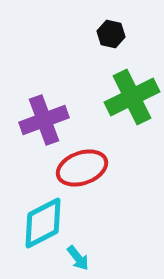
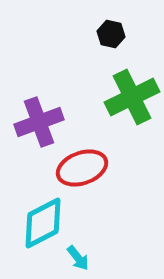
purple cross: moved 5 px left, 2 px down
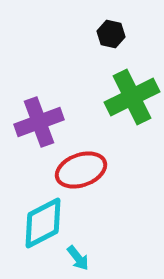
red ellipse: moved 1 px left, 2 px down
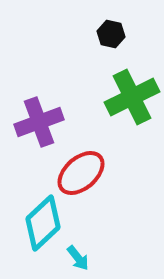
red ellipse: moved 3 px down; rotated 21 degrees counterclockwise
cyan diamond: rotated 16 degrees counterclockwise
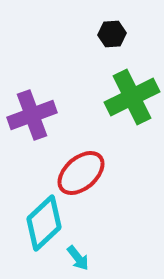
black hexagon: moved 1 px right; rotated 16 degrees counterclockwise
purple cross: moved 7 px left, 7 px up
cyan diamond: moved 1 px right
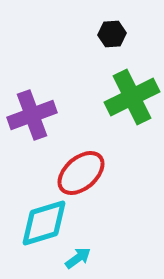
cyan diamond: rotated 26 degrees clockwise
cyan arrow: rotated 88 degrees counterclockwise
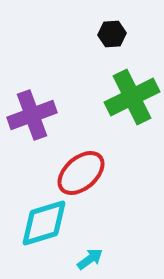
cyan arrow: moved 12 px right, 1 px down
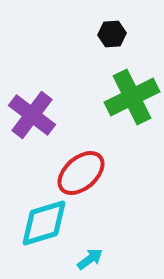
purple cross: rotated 33 degrees counterclockwise
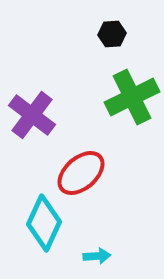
cyan diamond: rotated 48 degrees counterclockwise
cyan arrow: moved 7 px right, 3 px up; rotated 32 degrees clockwise
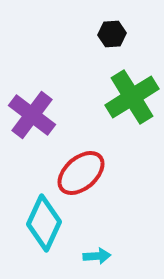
green cross: rotated 6 degrees counterclockwise
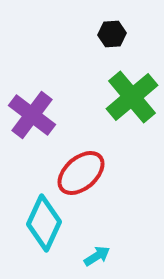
green cross: rotated 8 degrees counterclockwise
cyan arrow: rotated 28 degrees counterclockwise
